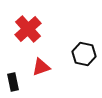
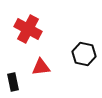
red cross: rotated 20 degrees counterclockwise
red triangle: rotated 12 degrees clockwise
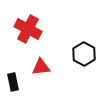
black hexagon: rotated 15 degrees clockwise
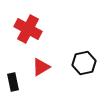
black hexagon: moved 9 px down; rotated 20 degrees clockwise
red triangle: rotated 24 degrees counterclockwise
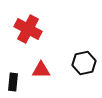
red triangle: moved 3 px down; rotated 30 degrees clockwise
black rectangle: rotated 18 degrees clockwise
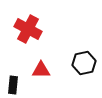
black rectangle: moved 3 px down
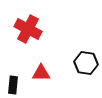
black hexagon: moved 2 px right; rotated 20 degrees clockwise
red triangle: moved 3 px down
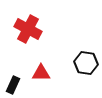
black rectangle: rotated 18 degrees clockwise
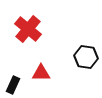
red cross: rotated 12 degrees clockwise
black hexagon: moved 6 px up
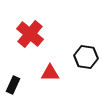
red cross: moved 2 px right, 5 px down
red triangle: moved 9 px right
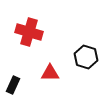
red cross: moved 1 px left, 2 px up; rotated 24 degrees counterclockwise
black hexagon: rotated 10 degrees clockwise
